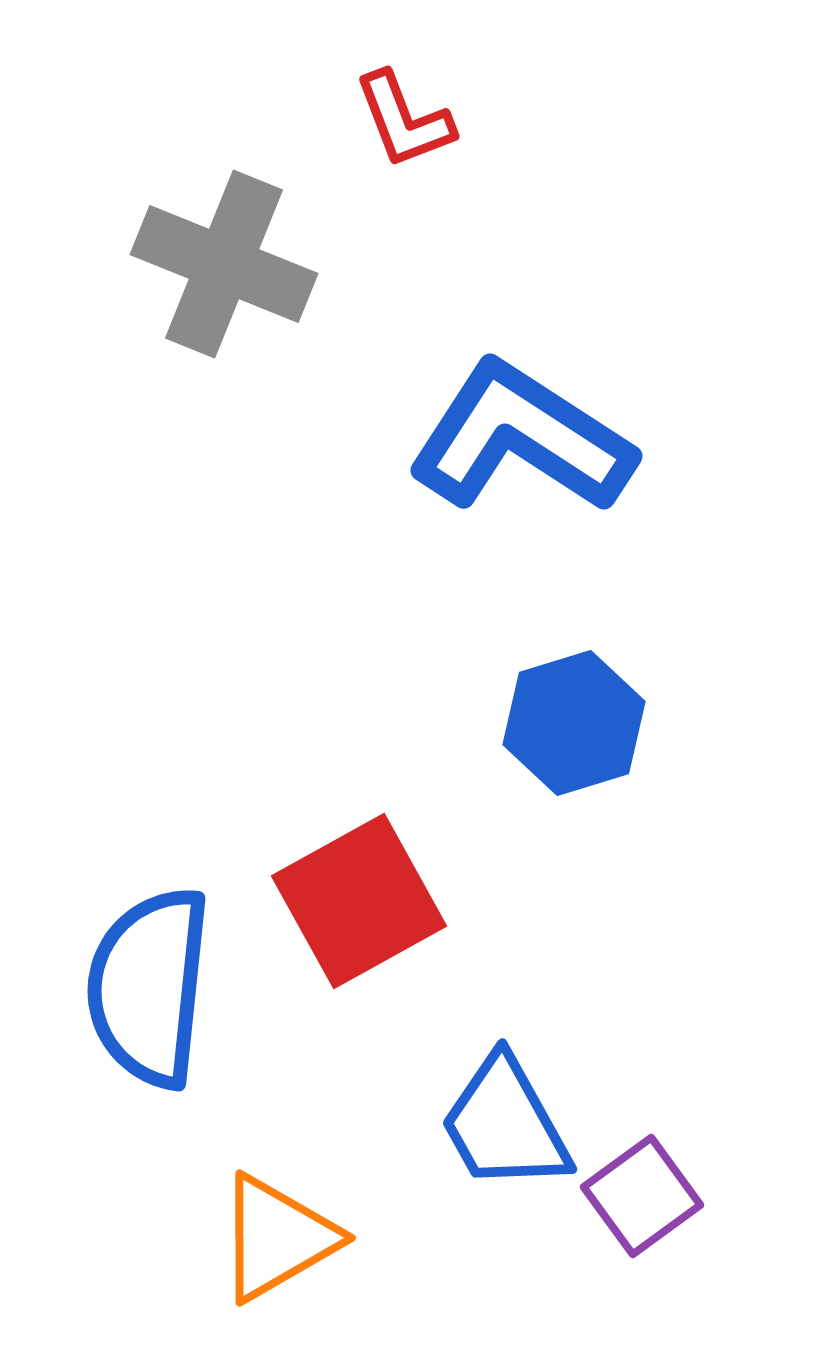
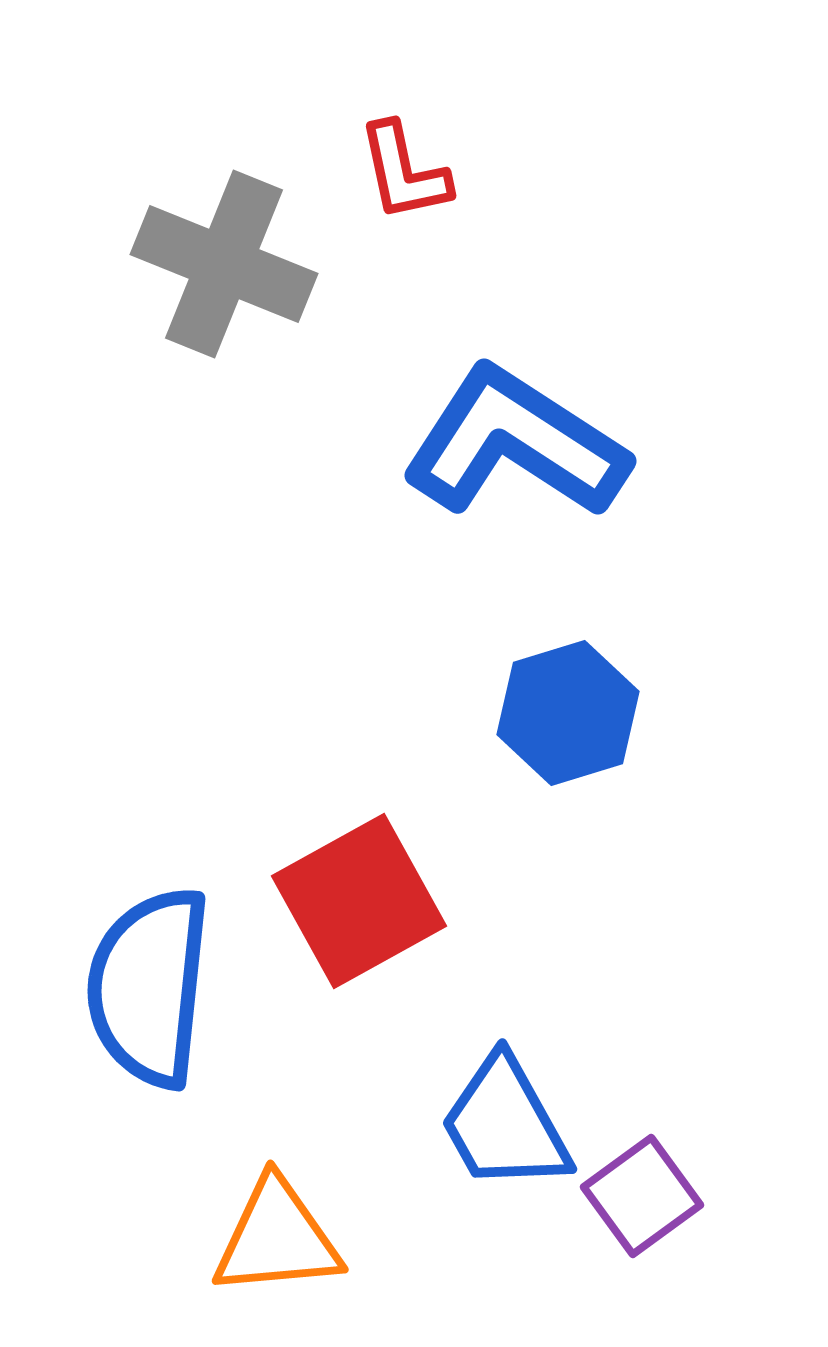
red L-shape: moved 52 px down; rotated 9 degrees clockwise
blue L-shape: moved 6 px left, 5 px down
blue hexagon: moved 6 px left, 10 px up
orange triangle: rotated 25 degrees clockwise
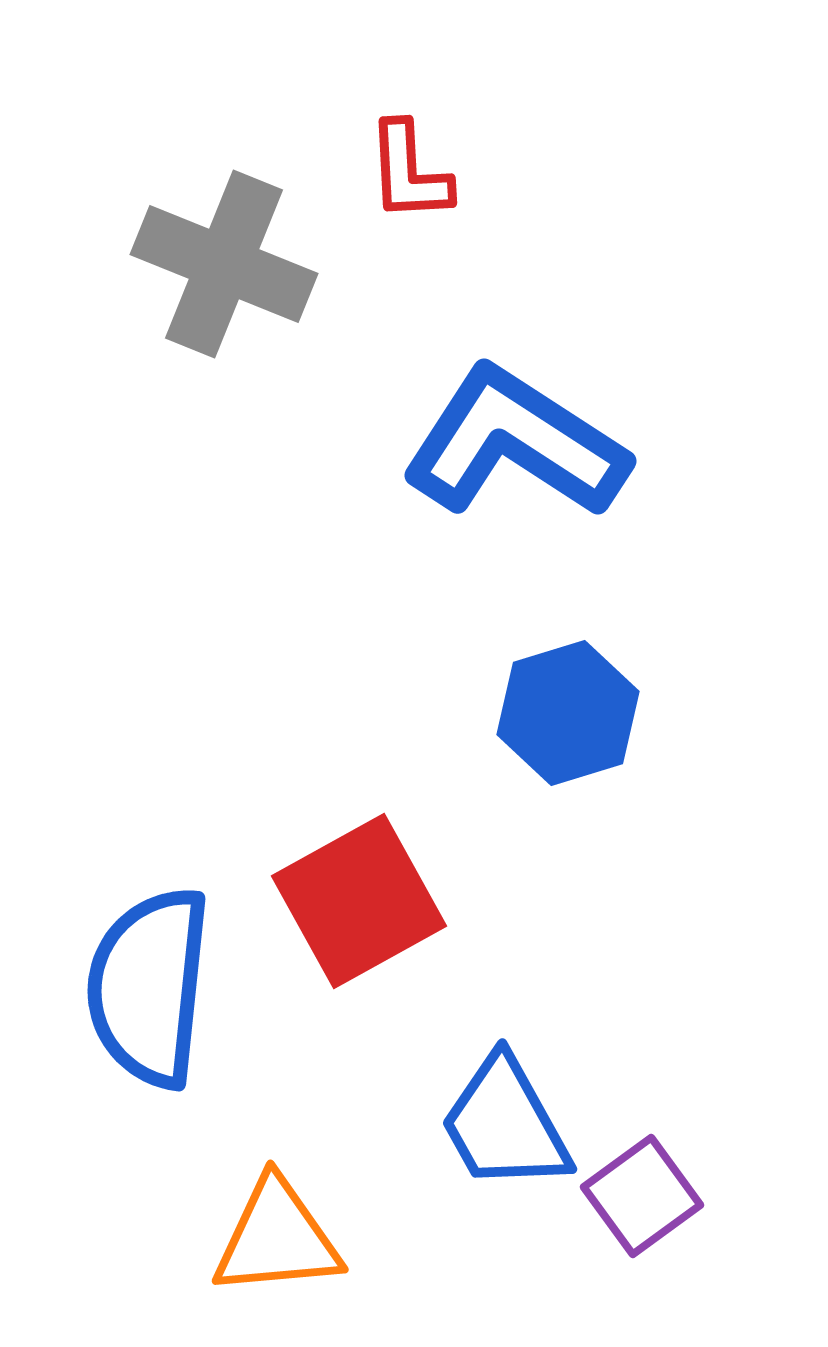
red L-shape: moved 5 px right; rotated 9 degrees clockwise
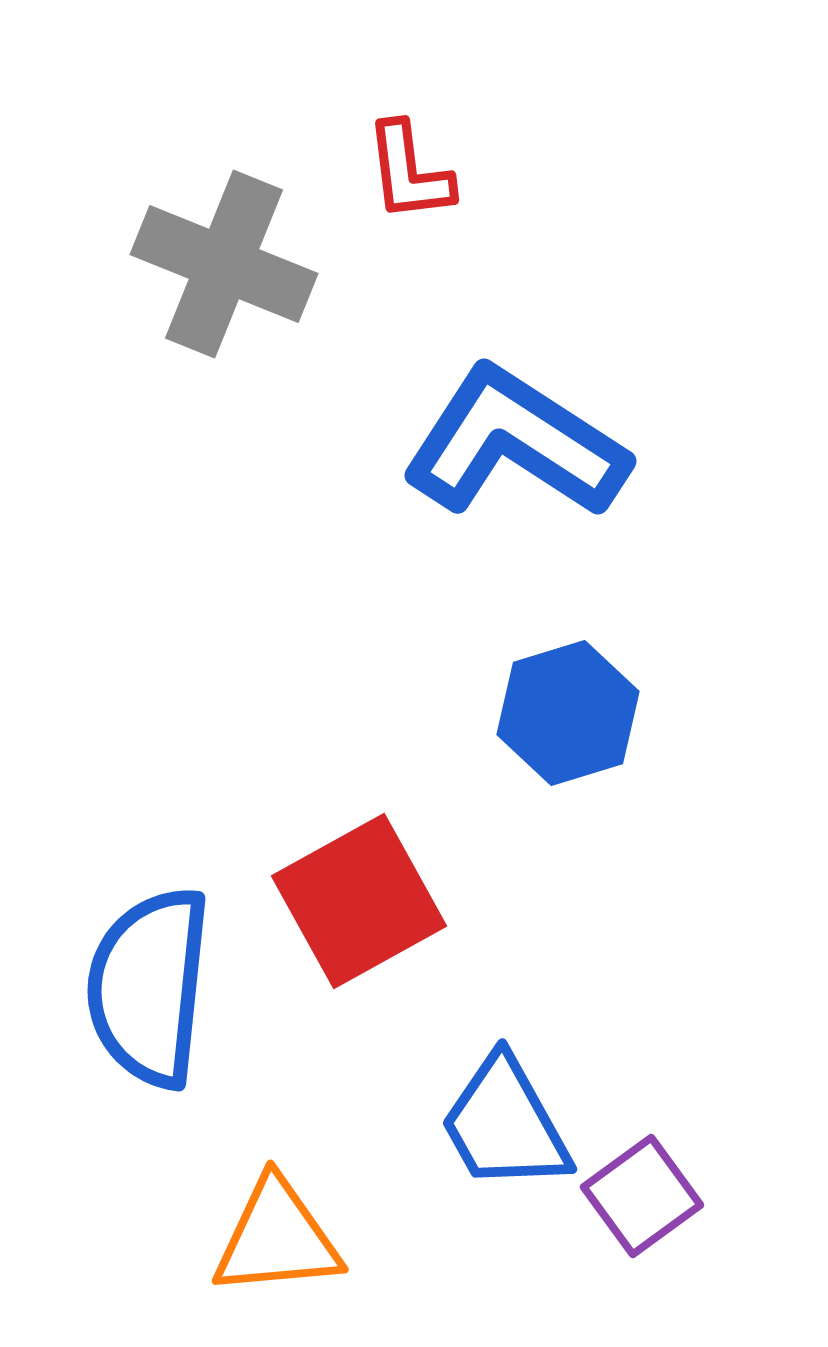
red L-shape: rotated 4 degrees counterclockwise
